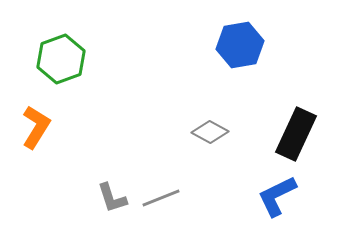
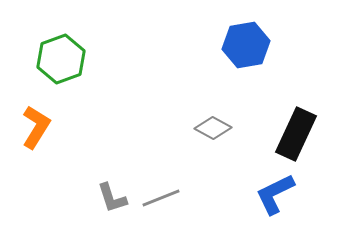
blue hexagon: moved 6 px right
gray diamond: moved 3 px right, 4 px up
blue L-shape: moved 2 px left, 2 px up
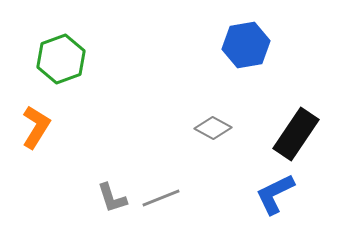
black rectangle: rotated 9 degrees clockwise
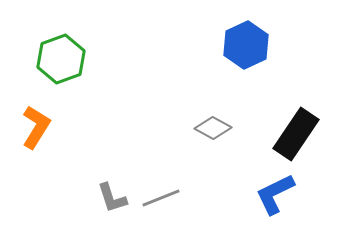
blue hexagon: rotated 15 degrees counterclockwise
